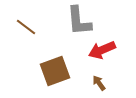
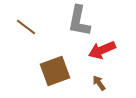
gray L-shape: rotated 16 degrees clockwise
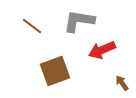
gray L-shape: rotated 88 degrees clockwise
brown line: moved 6 px right, 1 px up
brown arrow: moved 23 px right
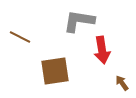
brown line: moved 12 px left, 11 px down; rotated 10 degrees counterclockwise
red arrow: rotated 76 degrees counterclockwise
brown square: rotated 12 degrees clockwise
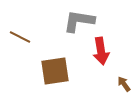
red arrow: moved 1 px left, 1 px down
brown arrow: moved 2 px right, 1 px down
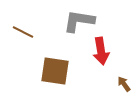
brown line: moved 3 px right, 5 px up
brown square: rotated 16 degrees clockwise
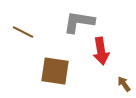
gray L-shape: moved 1 px down
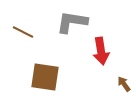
gray L-shape: moved 7 px left
brown square: moved 10 px left, 6 px down
